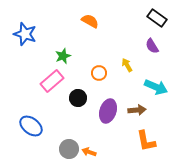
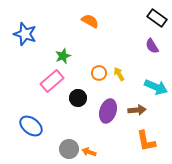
yellow arrow: moved 8 px left, 9 px down
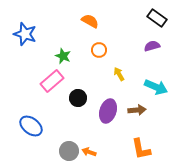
purple semicircle: rotated 105 degrees clockwise
green star: rotated 28 degrees counterclockwise
orange circle: moved 23 px up
orange L-shape: moved 5 px left, 8 px down
gray circle: moved 2 px down
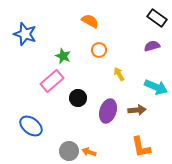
orange L-shape: moved 2 px up
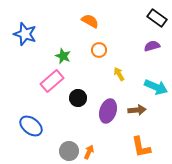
orange arrow: rotated 96 degrees clockwise
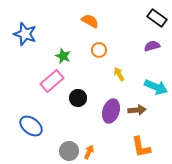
purple ellipse: moved 3 px right
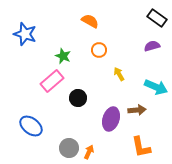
purple ellipse: moved 8 px down
gray circle: moved 3 px up
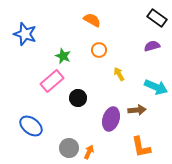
orange semicircle: moved 2 px right, 1 px up
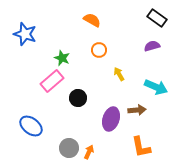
green star: moved 1 px left, 2 px down
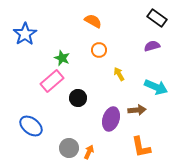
orange semicircle: moved 1 px right, 1 px down
blue star: rotated 20 degrees clockwise
